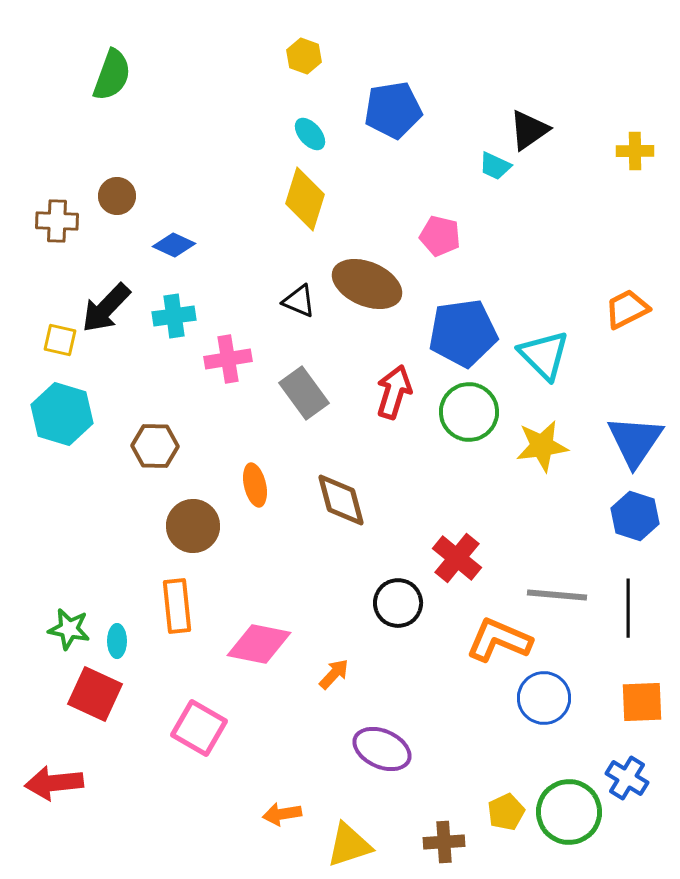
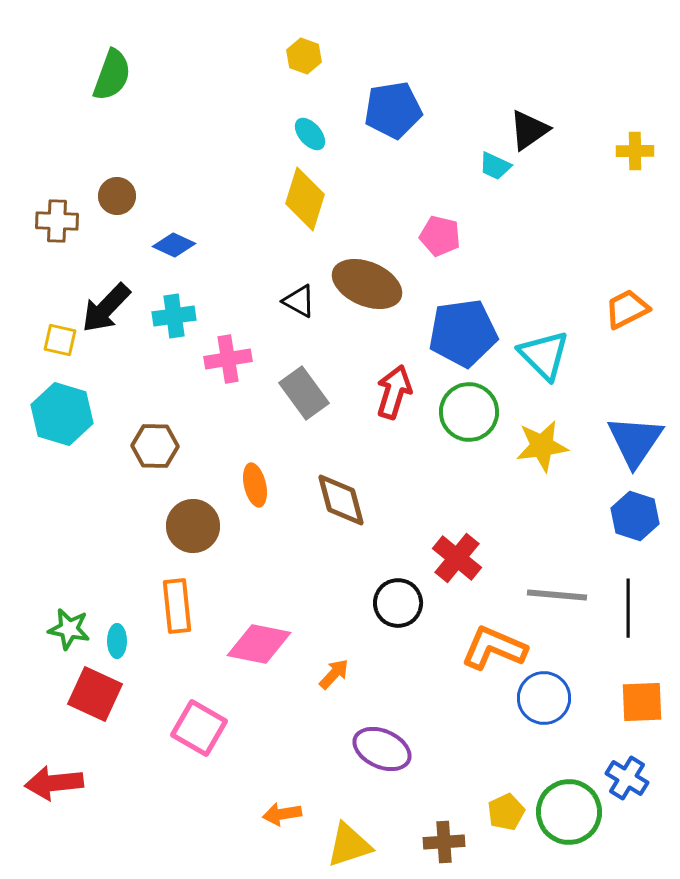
black triangle at (299, 301): rotated 6 degrees clockwise
orange L-shape at (499, 640): moved 5 px left, 8 px down
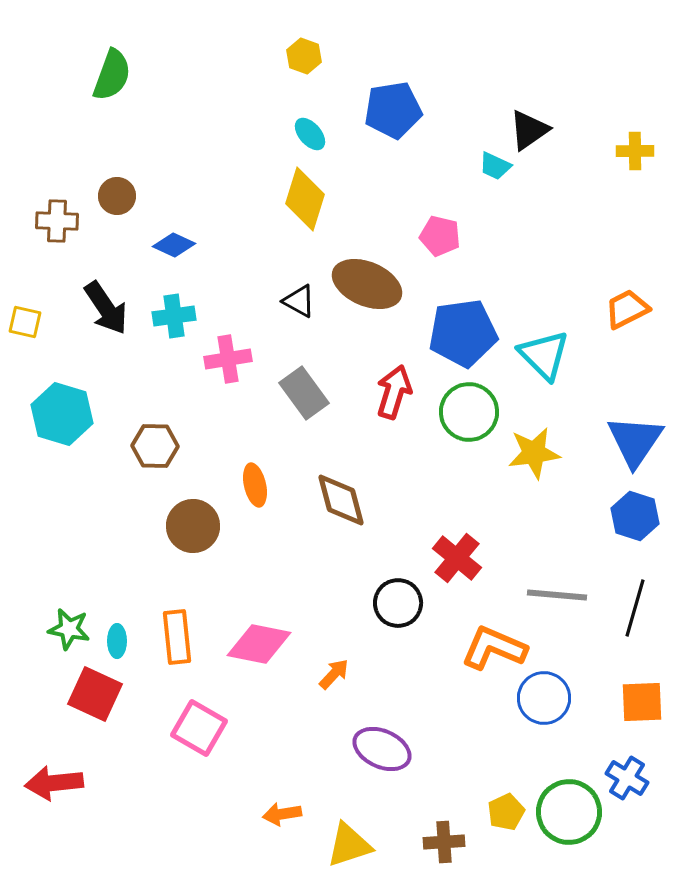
black arrow at (106, 308): rotated 78 degrees counterclockwise
yellow square at (60, 340): moved 35 px left, 18 px up
yellow star at (542, 446): moved 8 px left, 7 px down
orange rectangle at (177, 606): moved 31 px down
black line at (628, 608): moved 7 px right; rotated 16 degrees clockwise
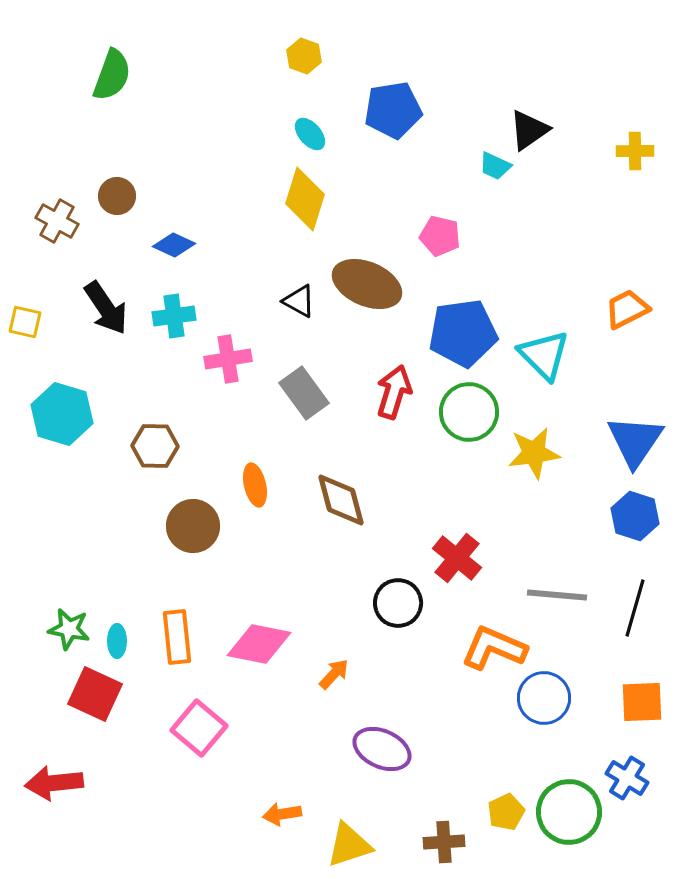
brown cross at (57, 221): rotated 27 degrees clockwise
pink square at (199, 728): rotated 10 degrees clockwise
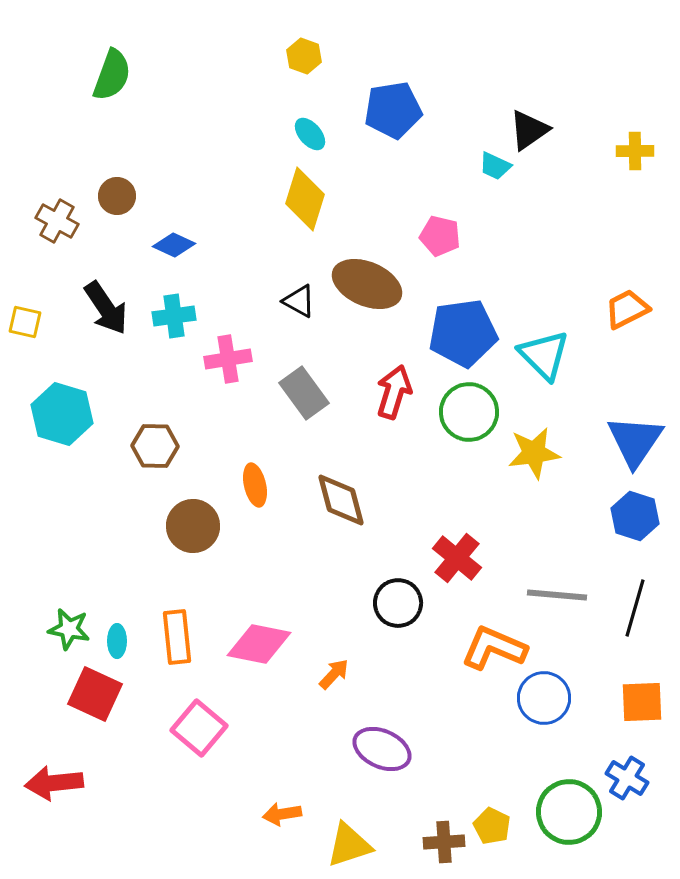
yellow pentagon at (506, 812): moved 14 px left, 14 px down; rotated 21 degrees counterclockwise
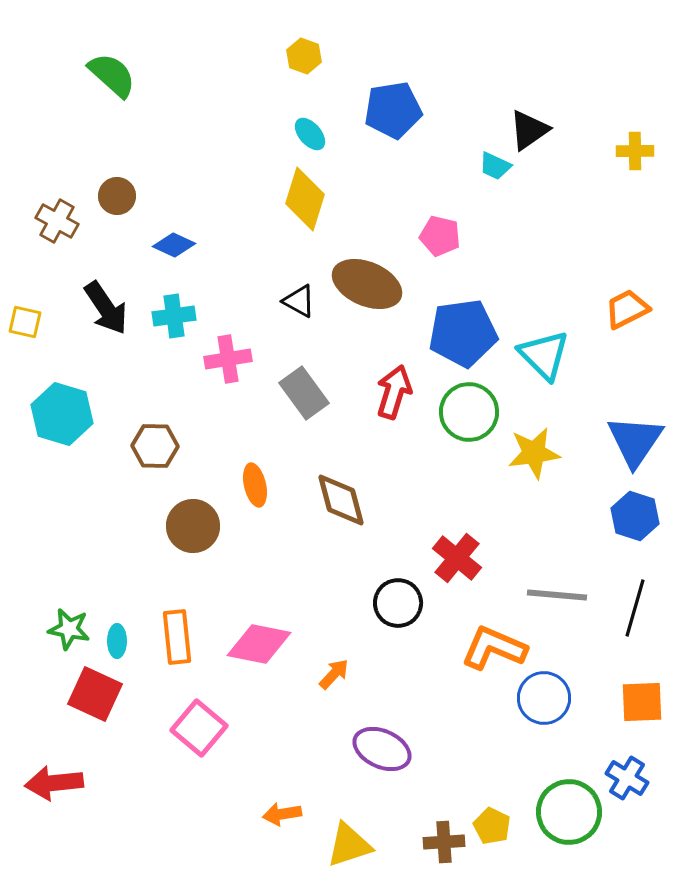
green semicircle at (112, 75): rotated 68 degrees counterclockwise
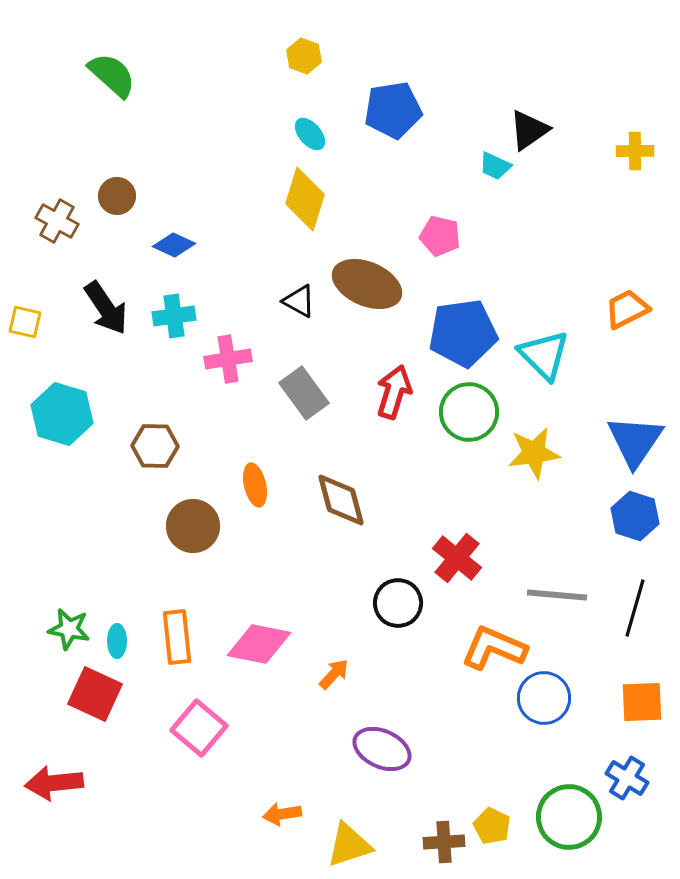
green circle at (569, 812): moved 5 px down
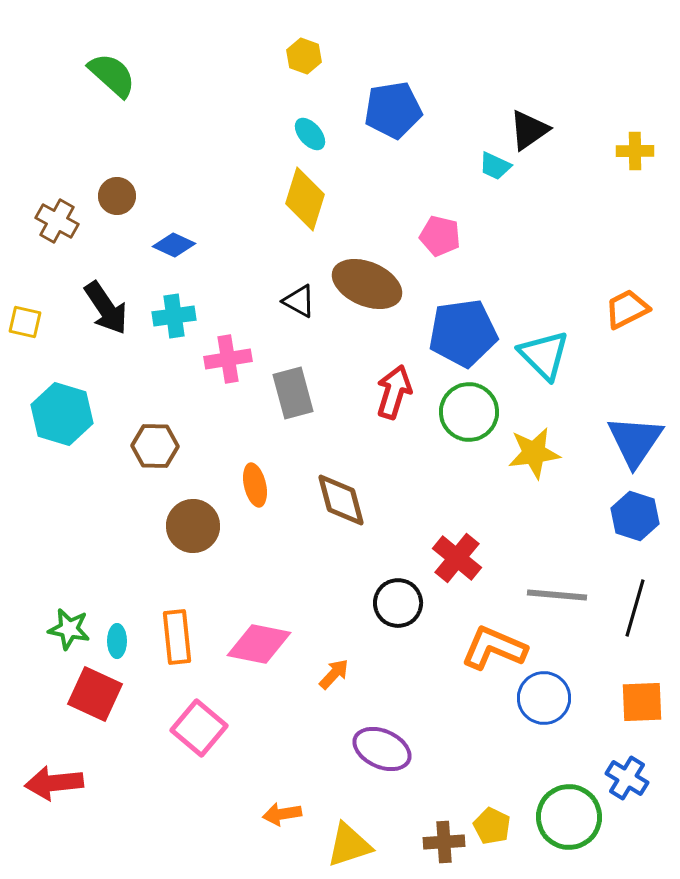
gray rectangle at (304, 393): moved 11 px left; rotated 21 degrees clockwise
